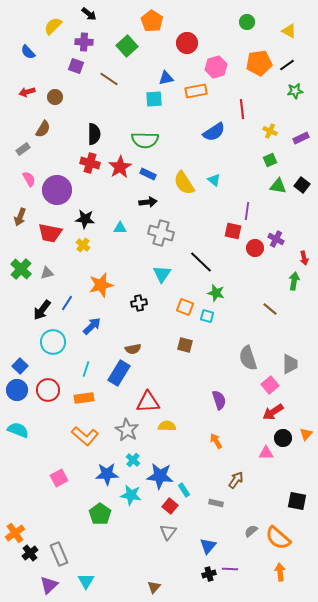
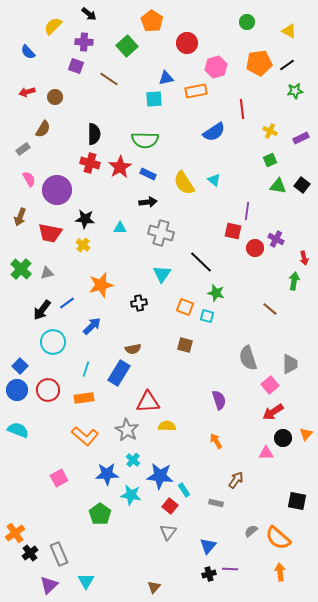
blue line at (67, 303): rotated 21 degrees clockwise
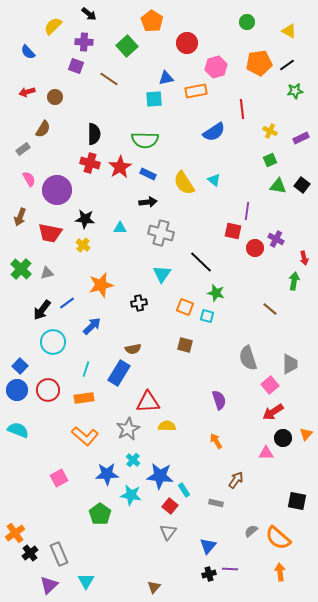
gray star at (127, 430): moved 1 px right, 1 px up; rotated 15 degrees clockwise
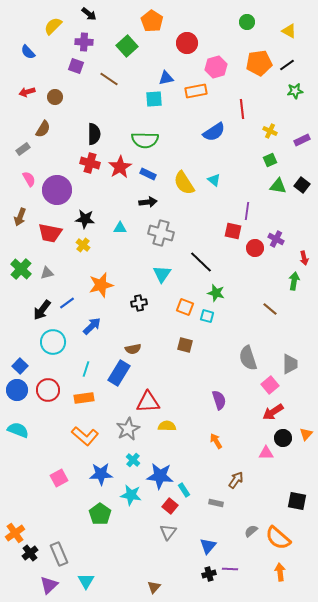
purple rectangle at (301, 138): moved 1 px right, 2 px down
blue star at (107, 474): moved 6 px left
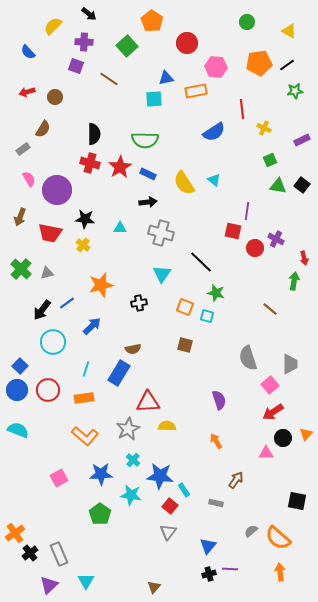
pink hexagon at (216, 67): rotated 20 degrees clockwise
yellow cross at (270, 131): moved 6 px left, 3 px up
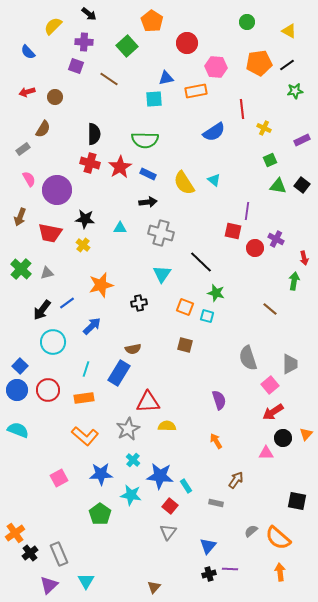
cyan rectangle at (184, 490): moved 2 px right, 4 px up
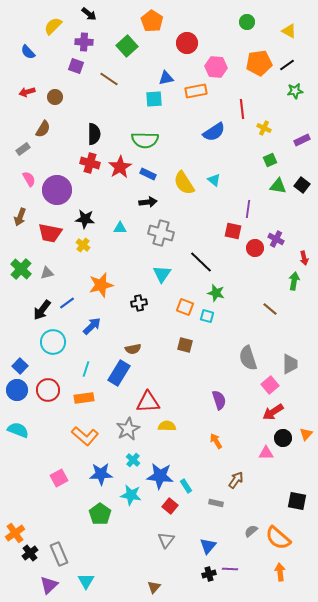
purple line at (247, 211): moved 1 px right, 2 px up
gray triangle at (168, 532): moved 2 px left, 8 px down
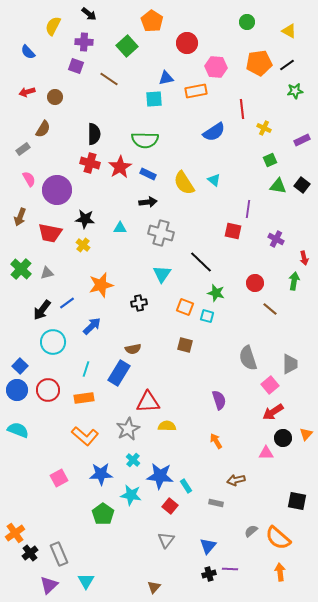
yellow semicircle at (53, 26): rotated 18 degrees counterclockwise
red circle at (255, 248): moved 35 px down
brown arrow at (236, 480): rotated 138 degrees counterclockwise
green pentagon at (100, 514): moved 3 px right
